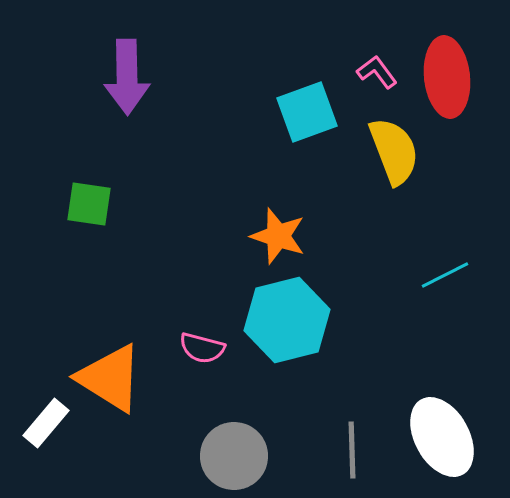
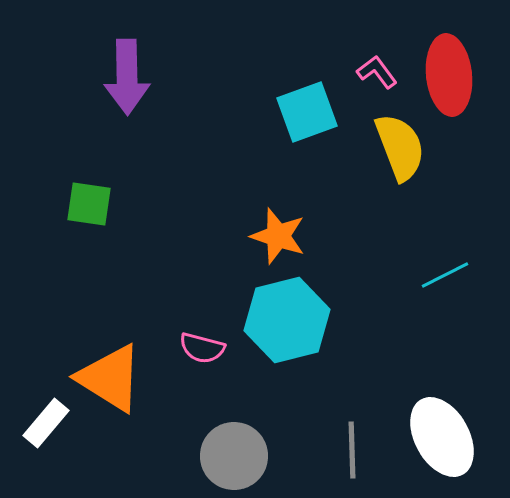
red ellipse: moved 2 px right, 2 px up
yellow semicircle: moved 6 px right, 4 px up
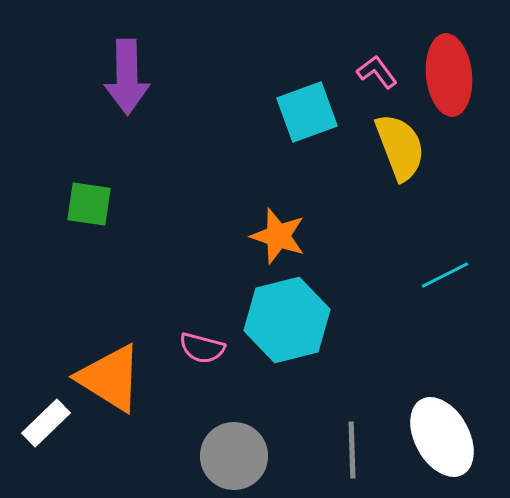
white rectangle: rotated 6 degrees clockwise
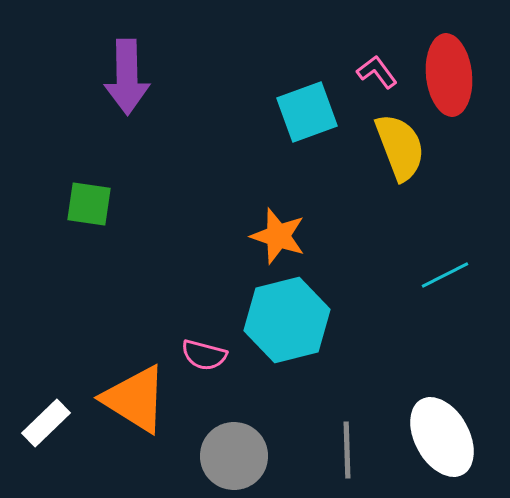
pink semicircle: moved 2 px right, 7 px down
orange triangle: moved 25 px right, 21 px down
gray line: moved 5 px left
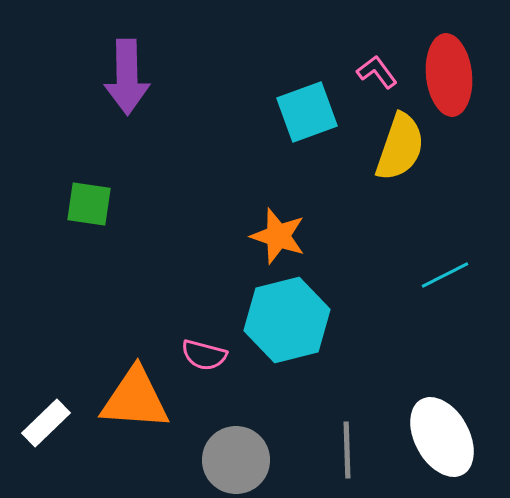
yellow semicircle: rotated 40 degrees clockwise
orange triangle: rotated 28 degrees counterclockwise
gray circle: moved 2 px right, 4 px down
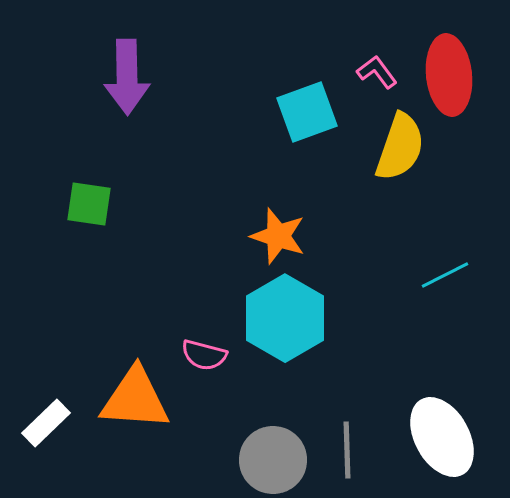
cyan hexagon: moved 2 px left, 2 px up; rotated 16 degrees counterclockwise
gray circle: moved 37 px right
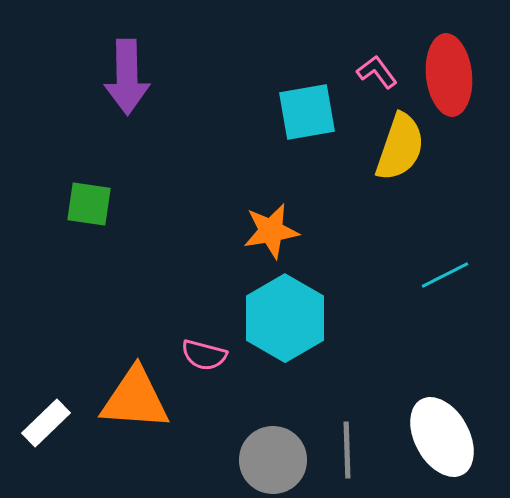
cyan square: rotated 10 degrees clockwise
orange star: moved 7 px left, 5 px up; rotated 28 degrees counterclockwise
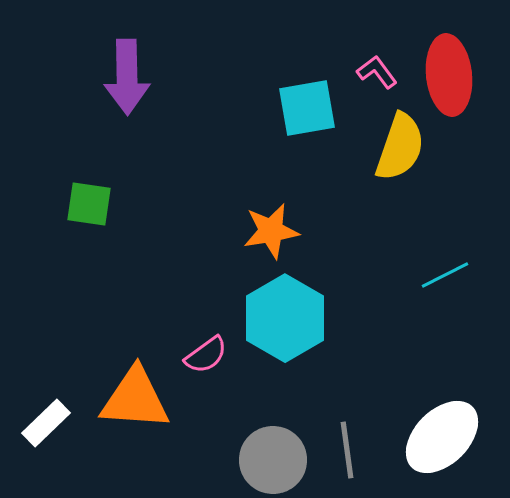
cyan square: moved 4 px up
pink semicircle: moved 2 px right; rotated 51 degrees counterclockwise
white ellipse: rotated 74 degrees clockwise
gray line: rotated 6 degrees counterclockwise
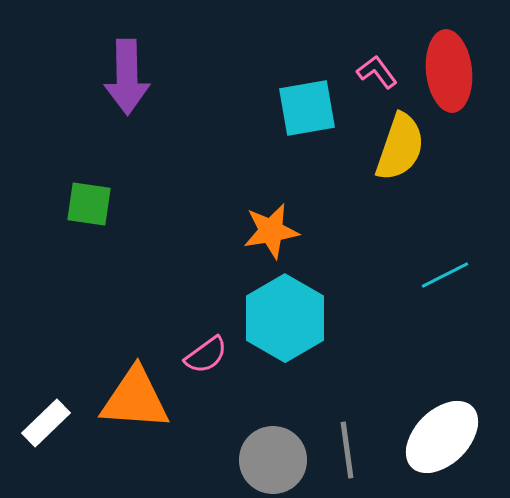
red ellipse: moved 4 px up
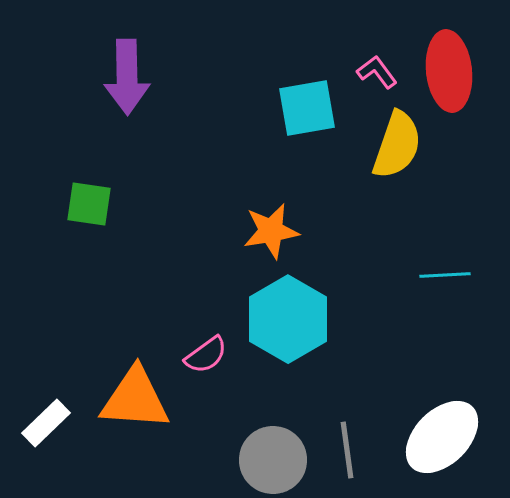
yellow semicircle: moved 3 px left, 2 px up
cyan line: rotated 24 degrees clockwise
cyan hexagon: moved 3 px right, 1 px down
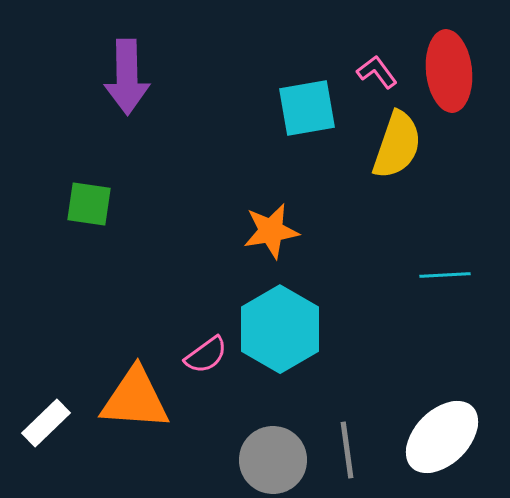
cyan hexagon: moved 8 px left, 10 px down
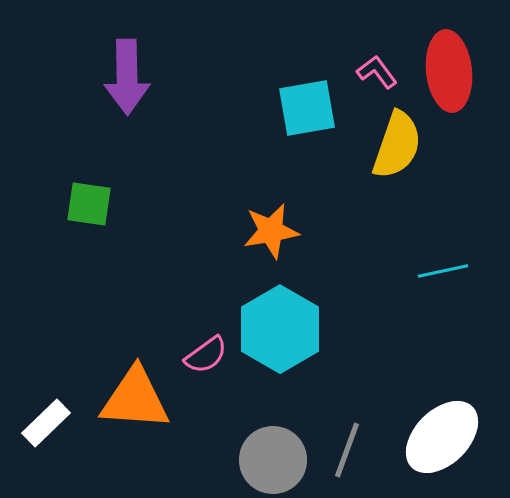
cyan line: moved 2 px left, 4 px up; rotated 9 degrees counterclockwise
gray line: rotated 28 degrees clockwise
